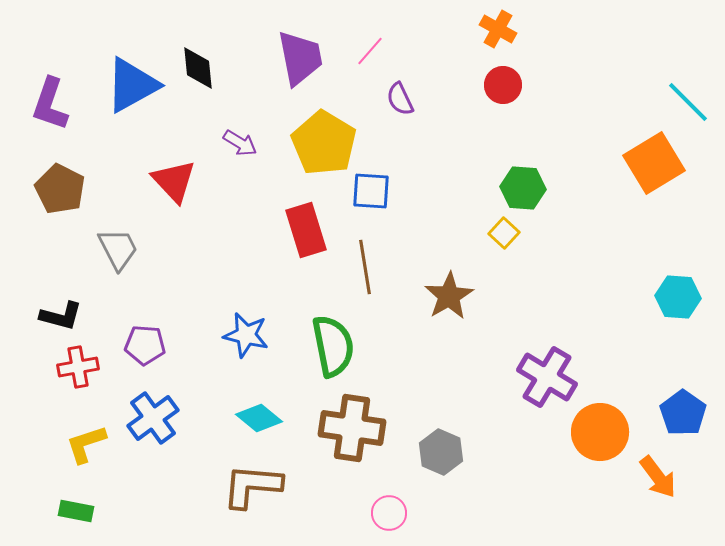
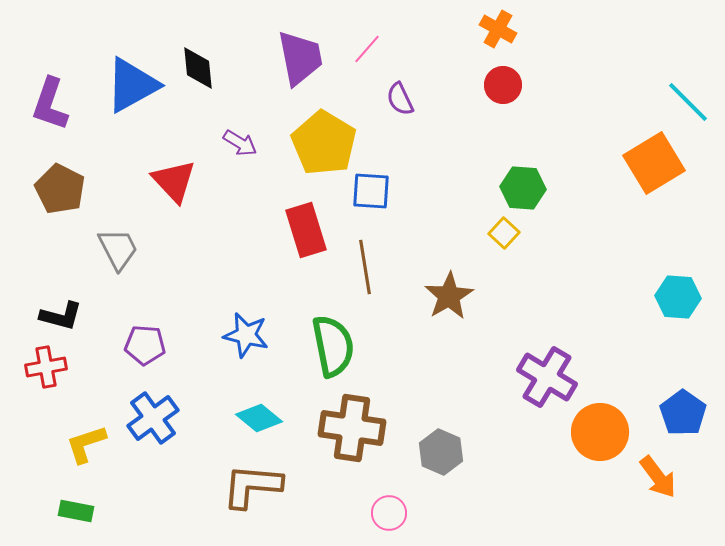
pink line: moved 3 px left, 2 px up
red cross: moved 32 px left
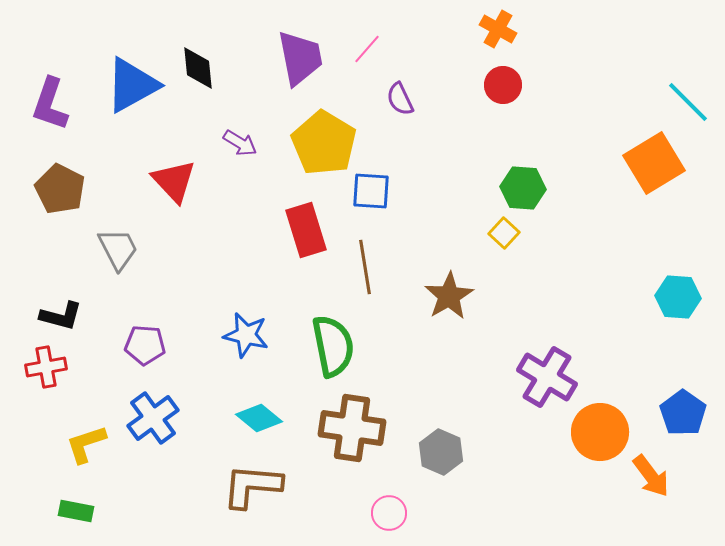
orange arrow: moved 7 px left, 1 px up
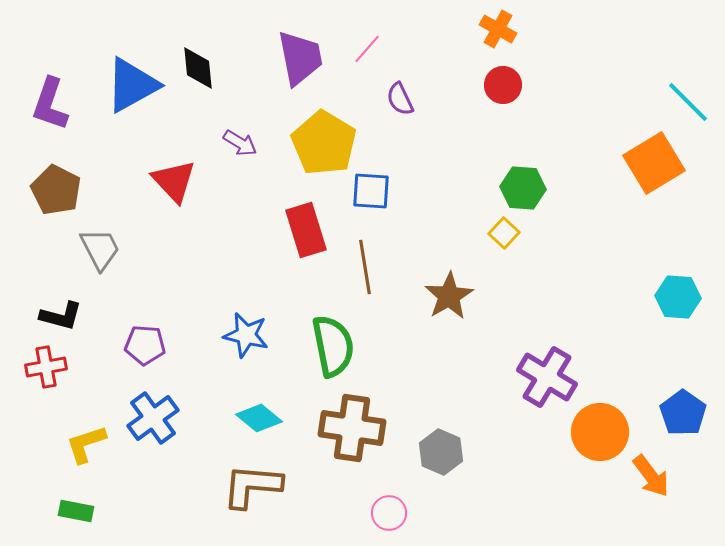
brown pentagon: moved 4 px left, 1 px down
gray trapezoid: moved 18 px left
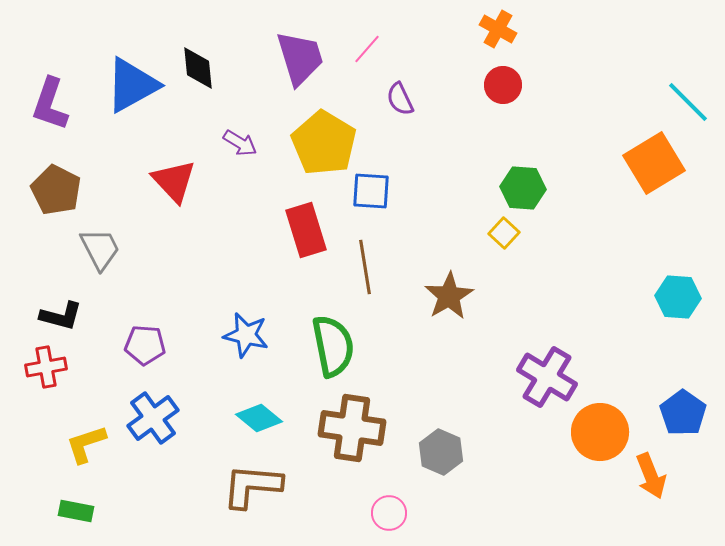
purple trapezoid: rotated 6 degrees counterclockwise
orange arrow: rotated 15 degrees clockwise
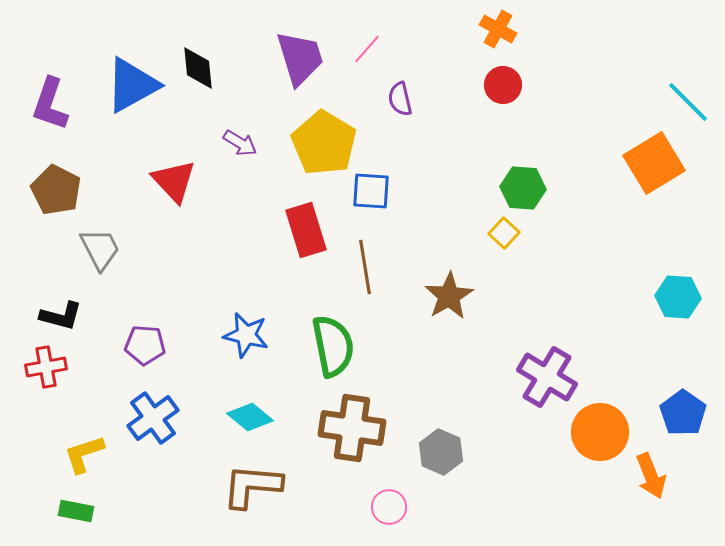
purple semicircle: rotated 12 degrees clockwise
cyan diamond: moved 9 px left, 1 px up
yellow L-shape: moved 2 px left, 10 px down
pink circle: moved 6 px up
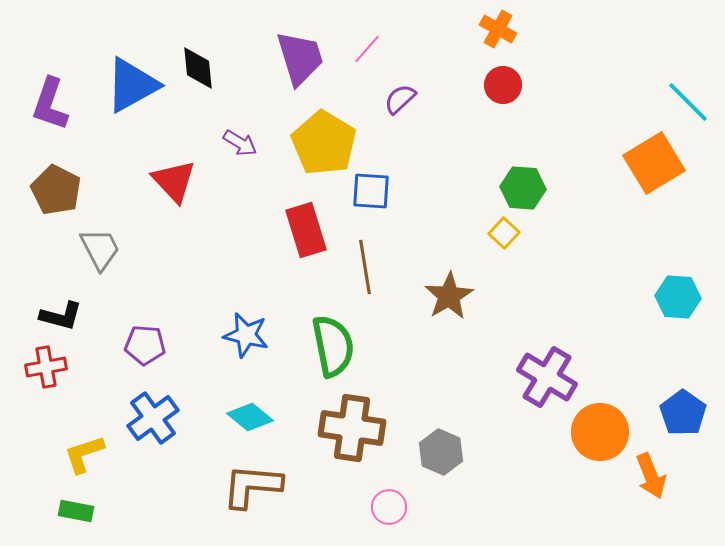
purple semicircle: rotated 60 degrees clockwise
